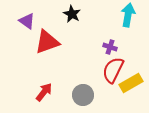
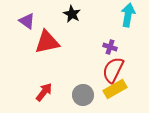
red triangle: rotated 8 degrees clockwise
yellow rectangle: moved 16 px left, 6 px down
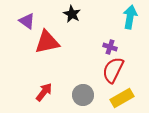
cyan arrow: moved 2 px right, 2 px down
yellow rectangle: moved 7 px right, 9 px down
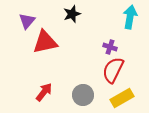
black star: rotated 24 degrees clockwise
purple triangle: rotated 36 degrees clockwise
red triangle: moved 2 px left
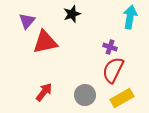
gray circle: moved 2 px right
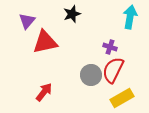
gray circle: moved 6 px right, 20 px up
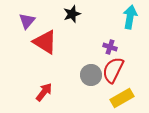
red triangle: rotated 44 degrees clockwise
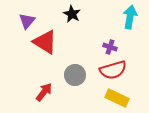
black star: rotated 24 degrees counterclockwise
red semicircle: rotated 132 degrees counterclockwise
gray circle: moved 16 px left
yellow rectangle: moved 5 px left; rotated 55 degrees clockwise
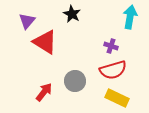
purple cross: moved 1 px right, 1 px up
gray circle: moved 6 px down
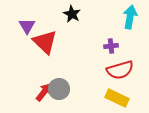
purple triangle: moved 5 px down; rotated 12 degrees counterclockwise
red triangle: rotated 12 degrees clockwise
purple cross: rotated 24 degrees counterclockwise
red semicircle: moved 7 px right
gray circle: moved 16 px left, 8 px down
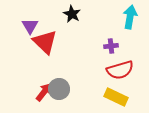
purple triangle: moved 3 px right
yellow rectangle: moved 1 px left, 1 px up
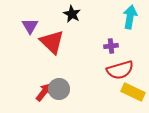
red triangle: moved 7 px right
yellow rectangle: moved 17 px right, 5 px up
